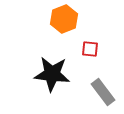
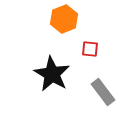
black star: rotated 24 degrees clockwise
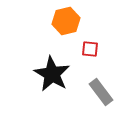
orange hexagon: moved 2 px right, 2 px down; rotated 8 degrees clockwise
gray rectangle: moved 2 px left
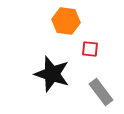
orange hexagon: rotated 20 degrees clockwise
black star: rotated 12 degrees counterclockwise
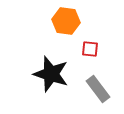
black star: moved 1 px left
gray rectangle: moved 3 px left, 3 px up
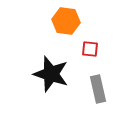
gray rectangle: rotated 24 degrees clockwise
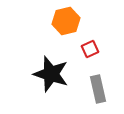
orange hexagon: rotated 20 degrees counterclockwise
red square: rotated 30 degrees counterclockwise
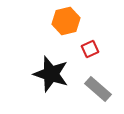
gray rectangle: rotated 36 degrees counterclockwise
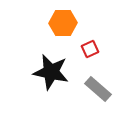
orange hexagon: moved 3 px left, 2 px down; rotated 12 degrees clockwise
black star: moved 2 px up; rotated 6 degrees counterclockwise
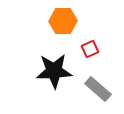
orange hexagon: moved 2 px up
black star: moved 3 px right, 1 px up; rotated 15 degrees counterclockwise
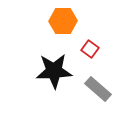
red square: rotated 30 degrees counterclockwise
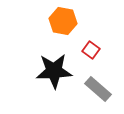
orange hexagon: rotated 12 degrees clockwise
red square: moved 1 px right, 1 px down
